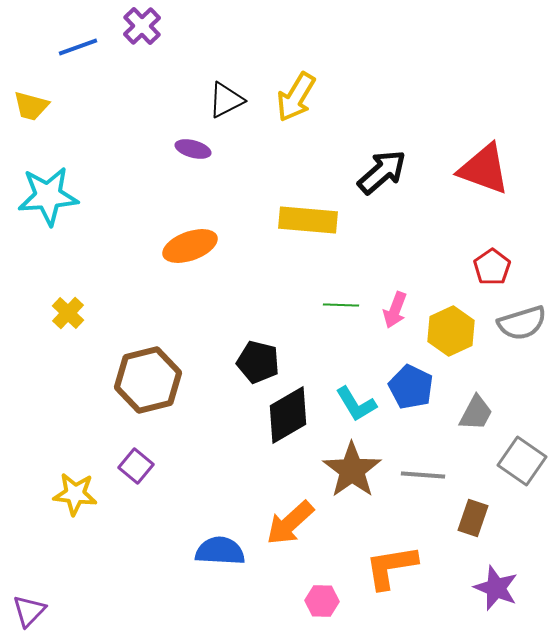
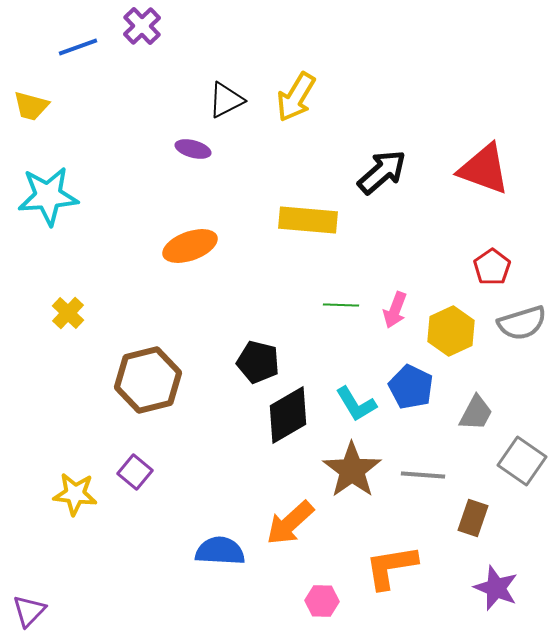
purple square: moved 1 px left, 6 px down
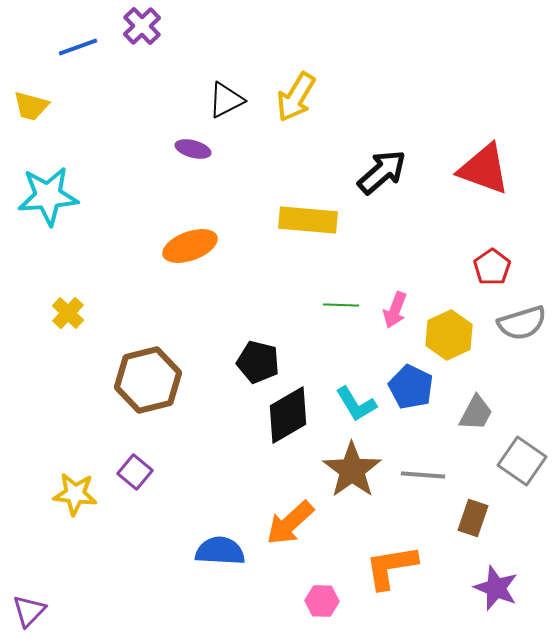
yellow hexagon: moved 2 px left, 4 px down
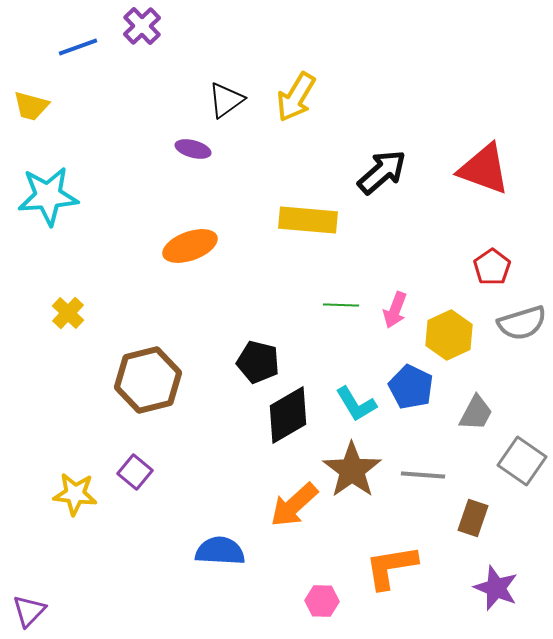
black triangle: rotated 9 degrees counterclockwise
orange arrow: moved 4 px right, 18 px up
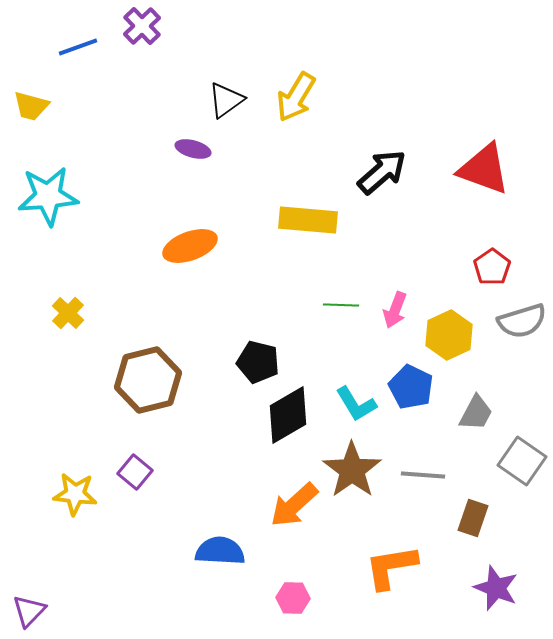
gray semicircle: moved 2 px up
pink hexagon: moved 29 px left, 3 px up
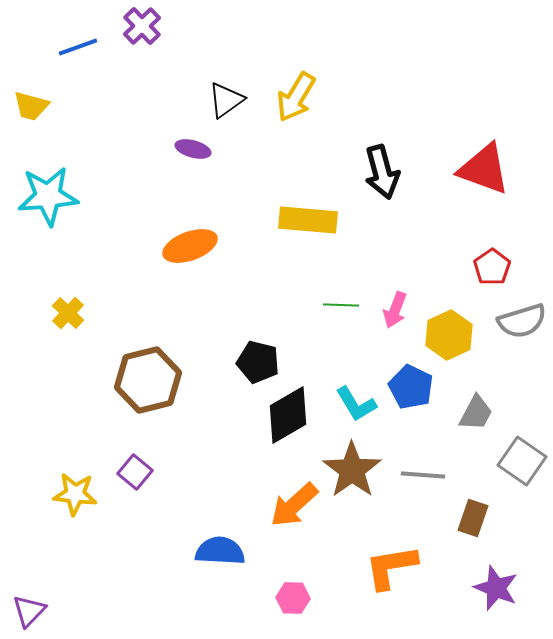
black arrow: rotated 116 degrees clockwise
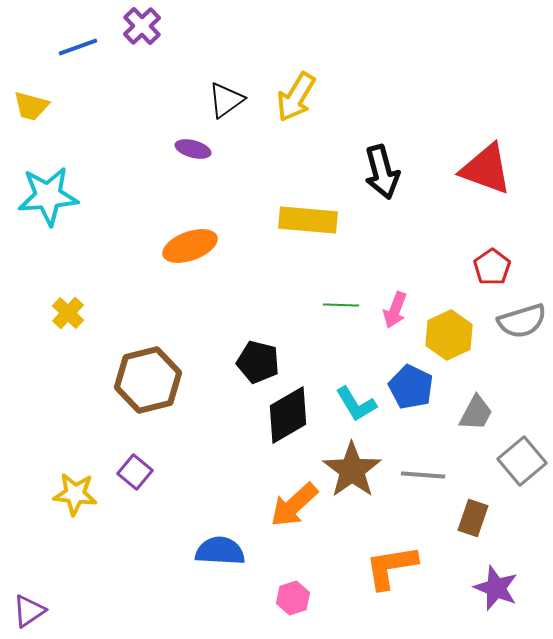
red triangle: moved 2 px right
gray square: rotated 15 degrees clockwise
pink hexagon: rotated 20 degrees counterclockwise
purple triangle: rotated 12 degrees clockwise
